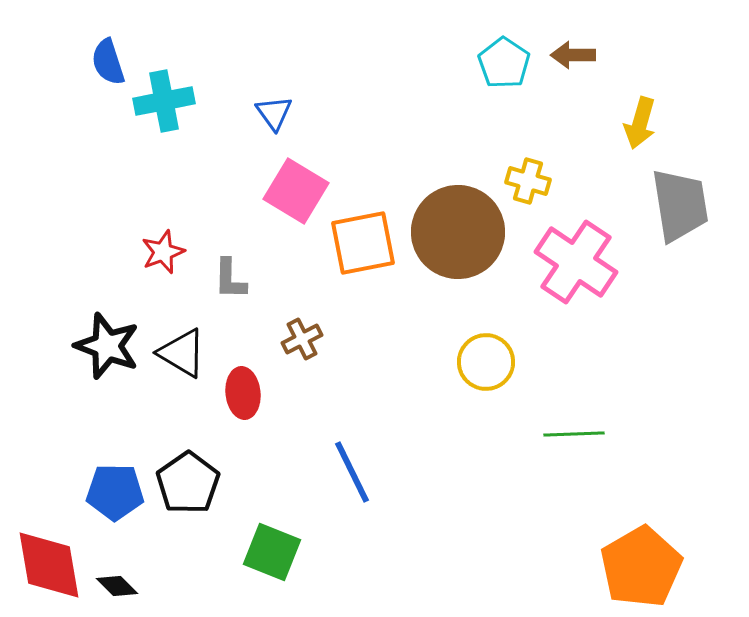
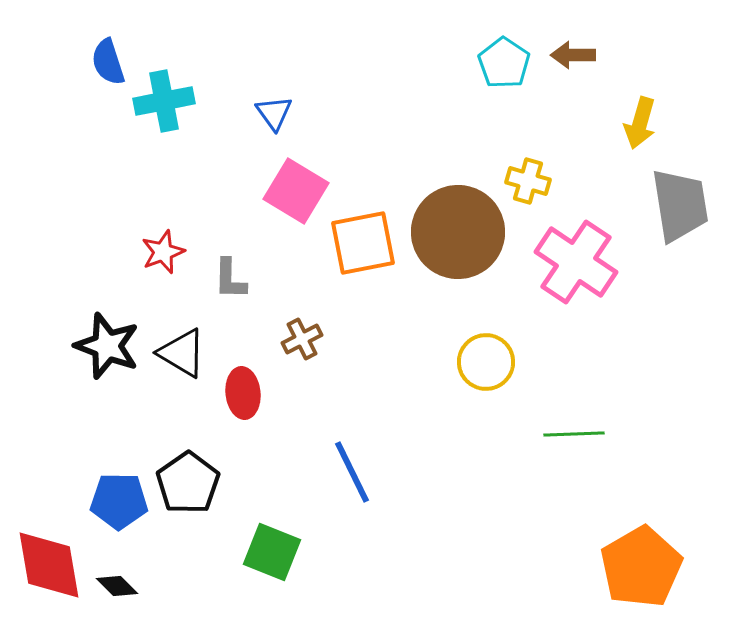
blue pentagon: moved 4 px right, 9 px down
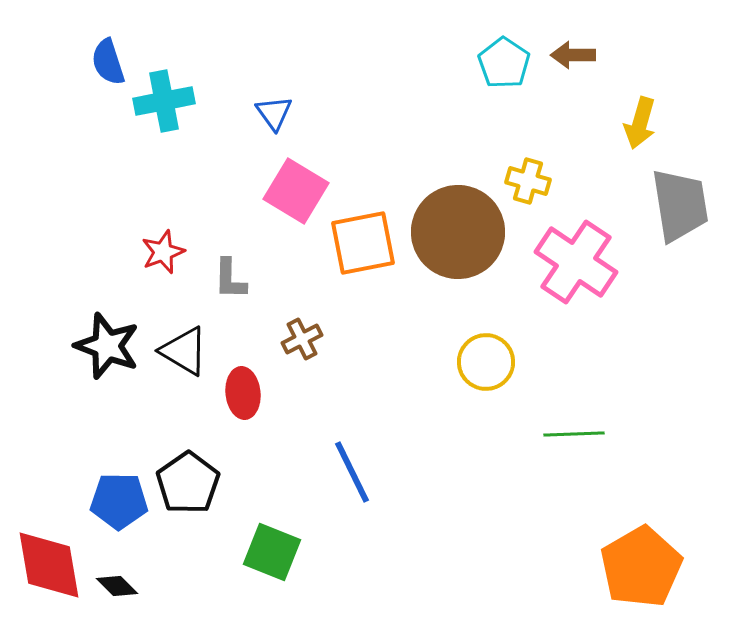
black triangle: moved 2 px right, 2 px up
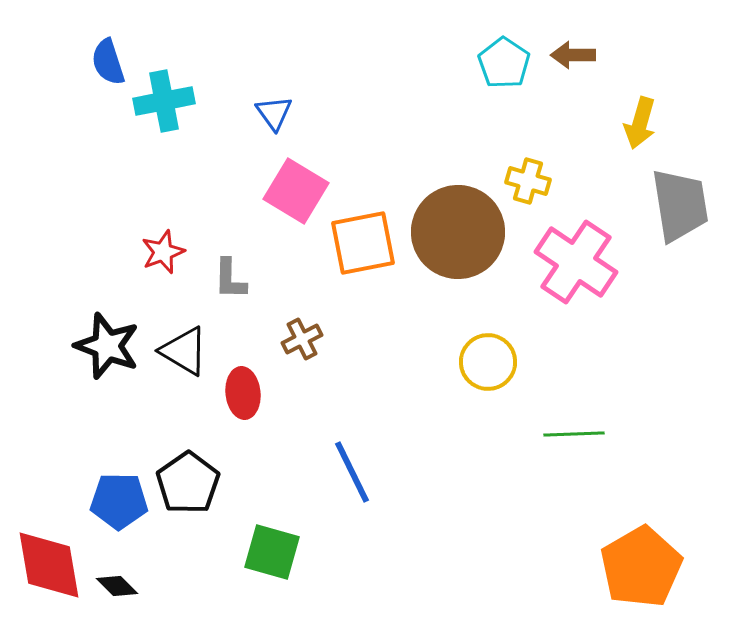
yellow circle: moved 2 px right
green square: rotated 6 degrees counterclockwise
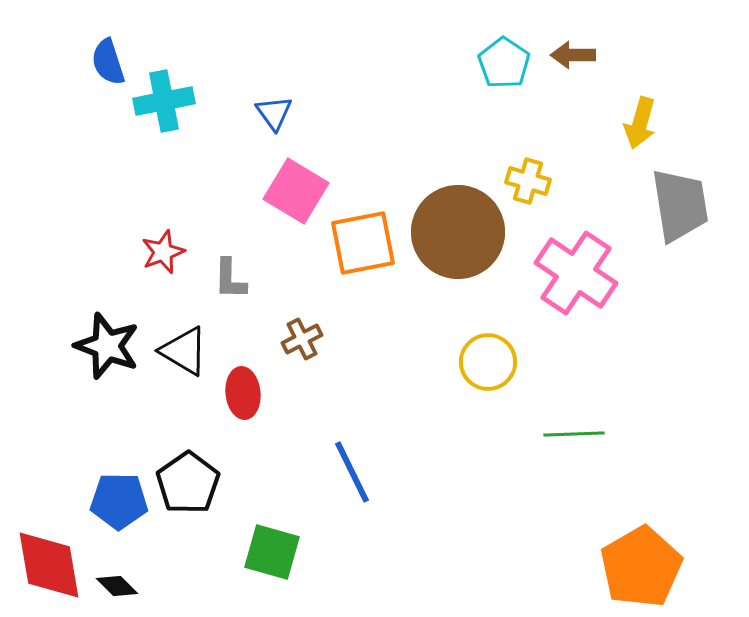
pink cross: moved 11 px down
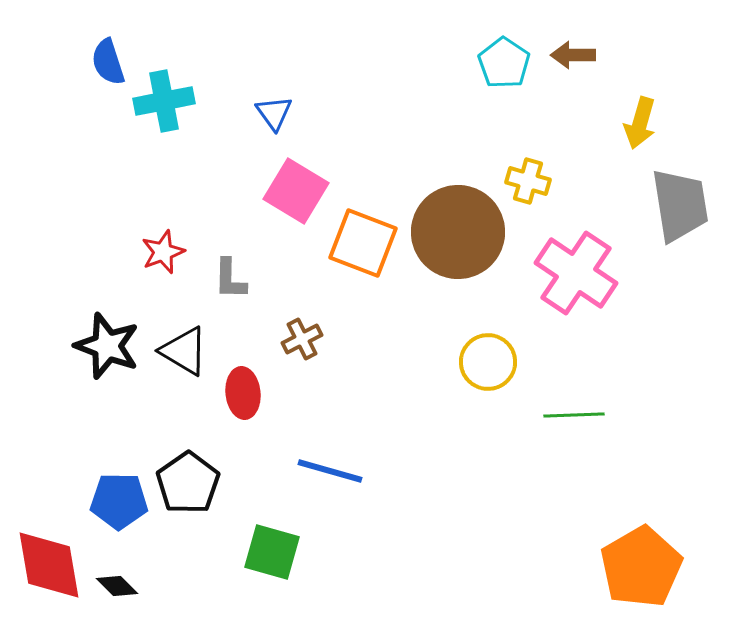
orange square: rotated 32 degrees clockwise
green line: moved 19 px up
blue line: moved 22 px left, 1 px up; rotated 48 degrees counterclockwise
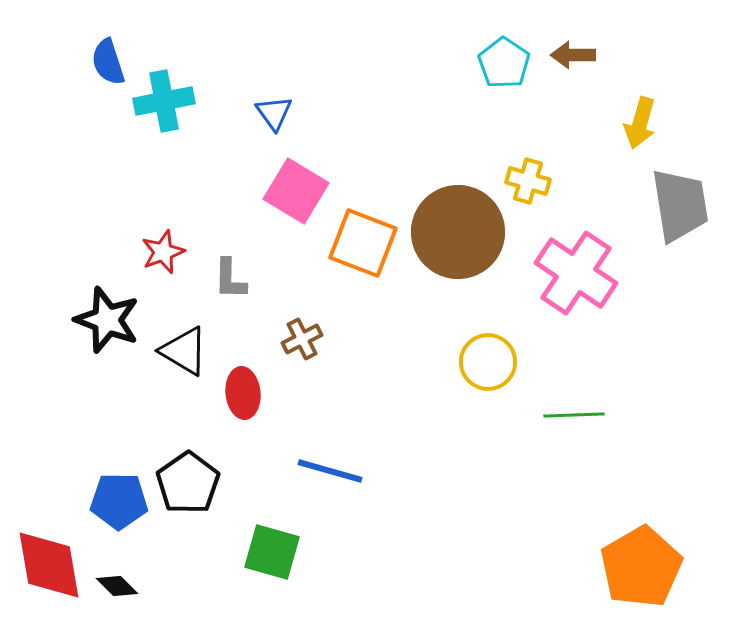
black star: moved 26 px up
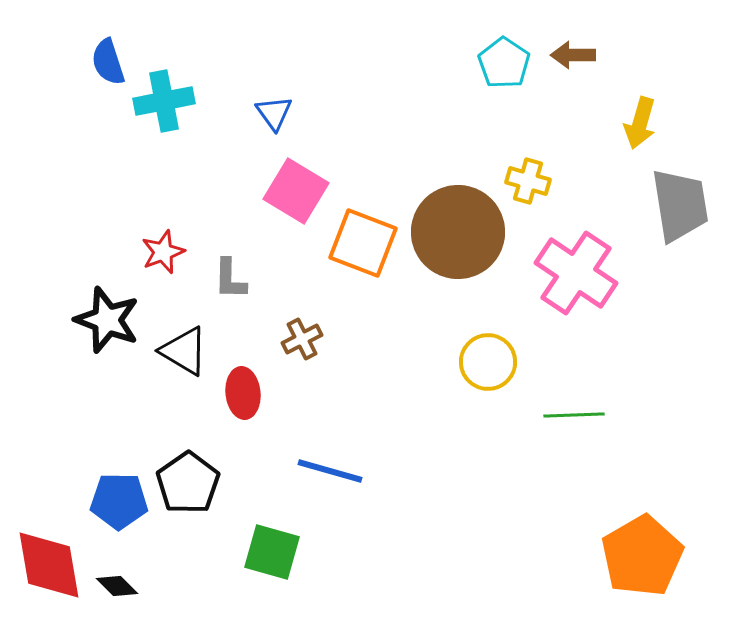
orange pentagon: moved 1 px right, 11 px up
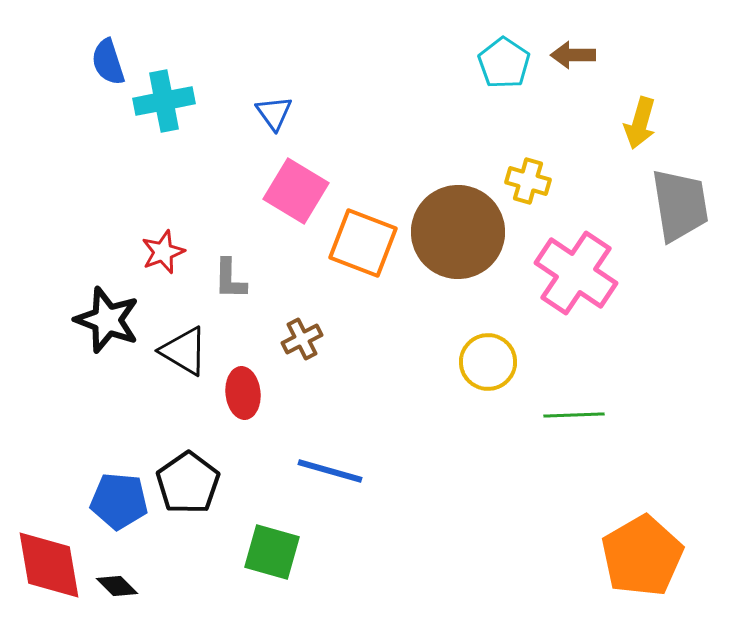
blue pentagon: rotated 4 degrees clockwise
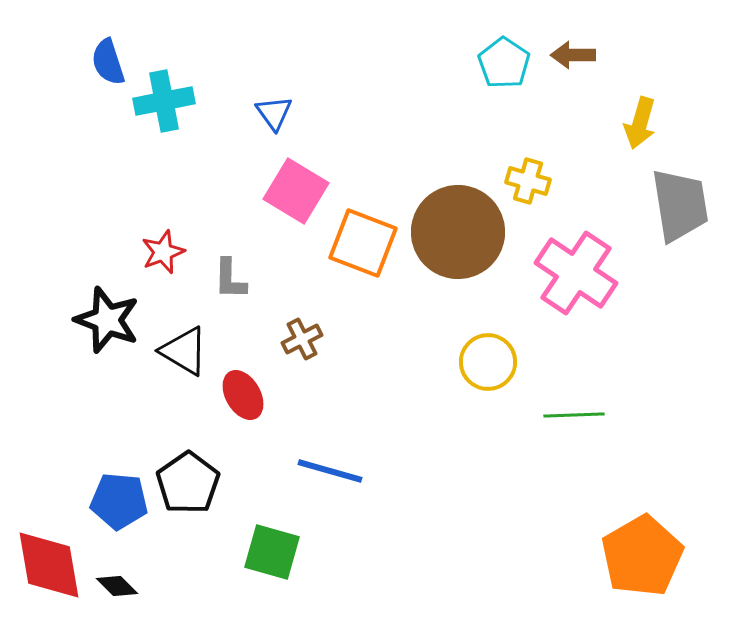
red ellipse: moved 2 px down; rotated 24 degrees counterclockwise
